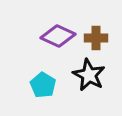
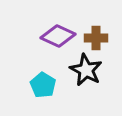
black star: moved 3 px left, 5 px up
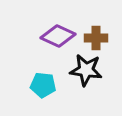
black star: rotated 20 degrees counterclockwise
cyan pentagon: rotated 25 degrees counterclockwise
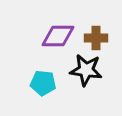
purple diamond: rotated 24 degrees counterclockwise
cyan pentagon: moved 2 px up
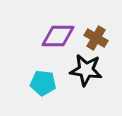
brown cross: rotated 30 degrees clockwise
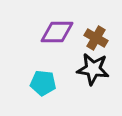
purple diamond: moved 1 px left, 4 px up
black star: moved 7 px right, 1 px up
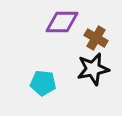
purple diamond: moved 5 px right, 10 px up
black star: rotated 20 degrees counterclockwise
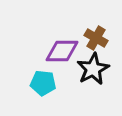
purple diamond: moved 29 px down
black star: rotated 16 degrees counterclockwise
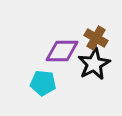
black star: moved 1 px right, 5 px up
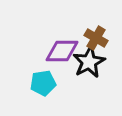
black star: moved 5 px left, 2 px up
cyan pentagon: rotated 15 degrees counterclockwise
